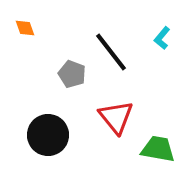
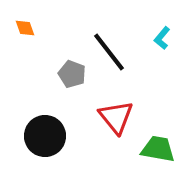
black line: moved 2 px left
black circle: moved 3 px left, 1 px down
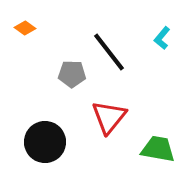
orange diamond: rotated 35 degrees counterclockwise
gray pentagon: rotated 20 degrees counterclockwise
red triangle: moved 7 px left; rotated 18 degrees clockwise
black circle: moved 6 px down
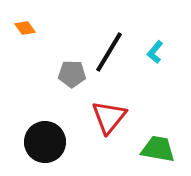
orange diamond: rotated 20 degrees clockwise
cyan L-shape: moved 7 px left, 14 px down
black line: rotated 69 degrees clockwise
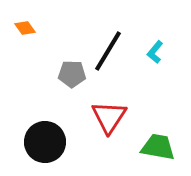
black line: moved 1 px left, 1 px up
red triangle: rotated 6 degrees counterclockwise
green trapezoid: moved 2 px up
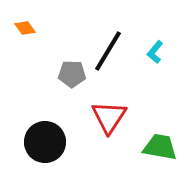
green trapezoid: moved 2 px right
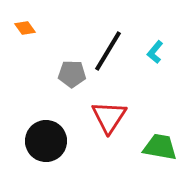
black circle: moved 1 px right, 1 px up
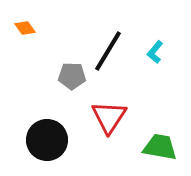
gray pentagon: moved 2 px down
black circle: moved 1 px right, 1 px up
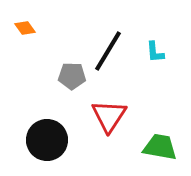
cyan L-shape: rotated 45 degrees counterclockwise
red triangle: moved 1 px up
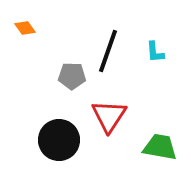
black line: rotated 12 degrees counterclockwise
black circle: moved 12 px right
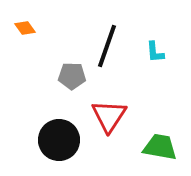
black line: moved 1 px left, 5 px up
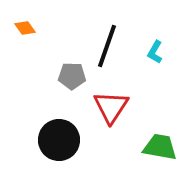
cyan L-shape: rotated 35 degrees clockwise
red triangle: moved 2 px right, 9 px up
